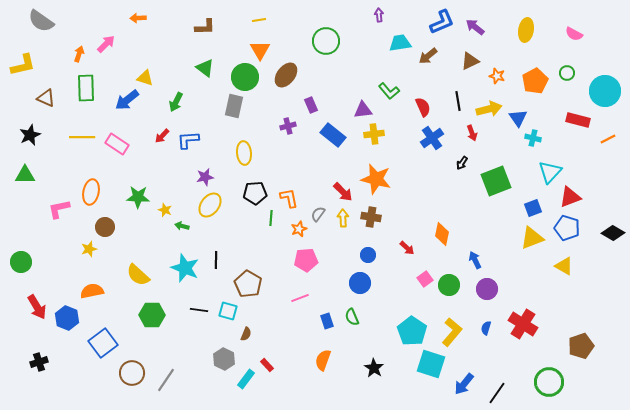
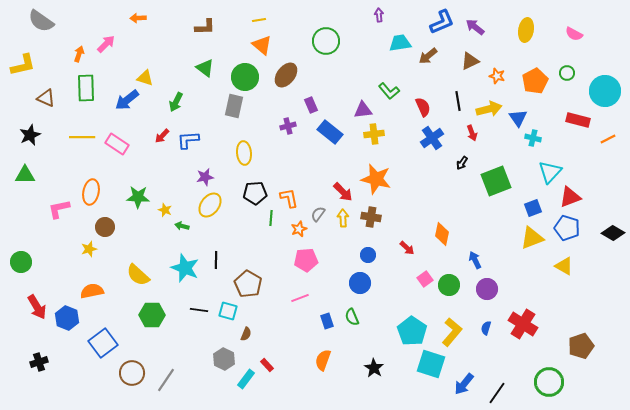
orange triangle at (260, 50): moved 2 px right, 5 px up; rotated 20 degrees counterclockwise
blue rectangle at (333, 135): moved 3 px left, 3 px up
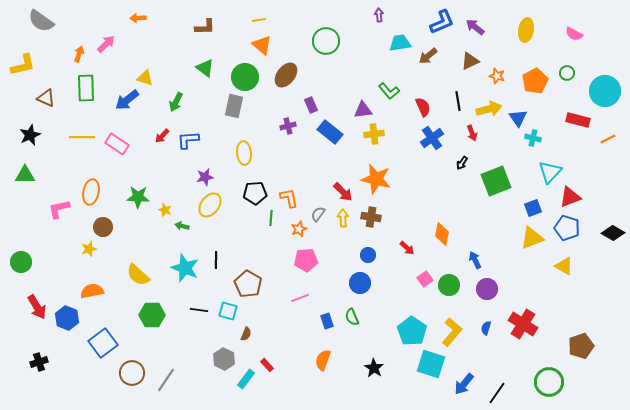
brown circle at (105, 227): moved 2 px left
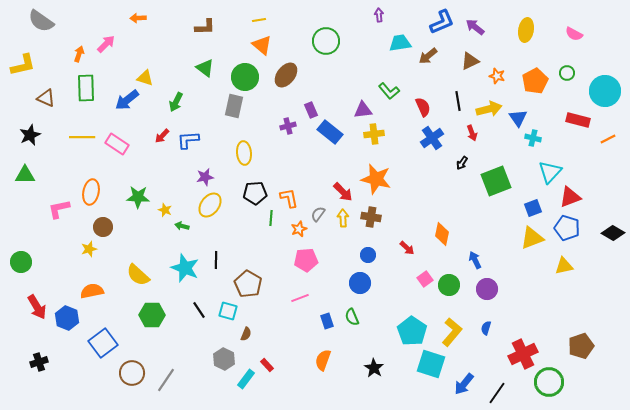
purple rectangle at (311, 105): moved 5 px down
yellow triangle at (564, 266): rotated 42 degrees counterclockwise
black line at (199, 310): rotated 48 degrees clockwise
red cross at (523, 324): moved 30 px down; rotated 32 degrees clockwise
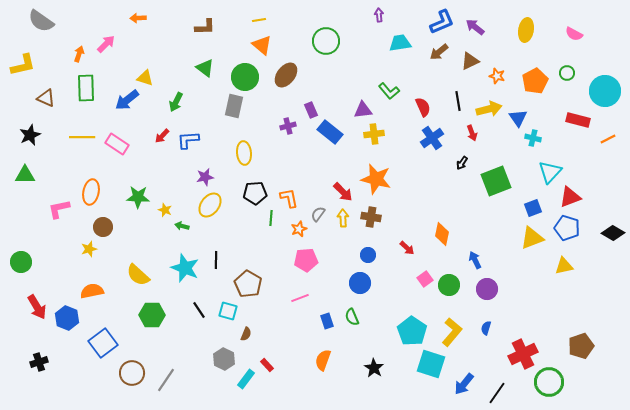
brown arrow at (428, 56): moved 11 px right, 4 px up
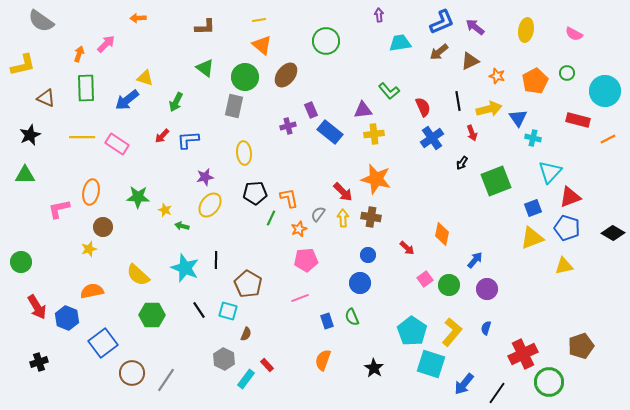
green line at (271, 218): rotated 21 degrees clockwise
blue arrow at (475, 260): rotated 66 degrees clockwise
